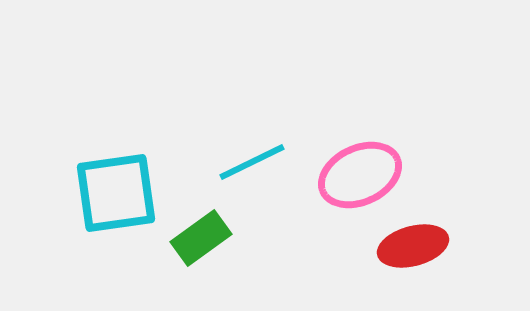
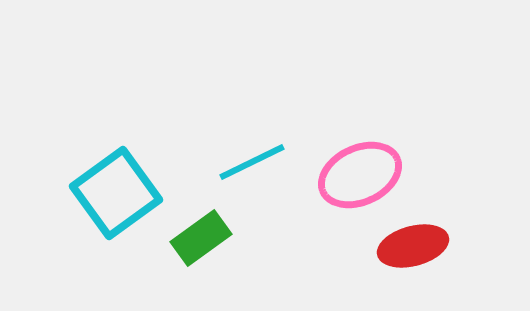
cyan square: rotated 28 degrees counterclockwise
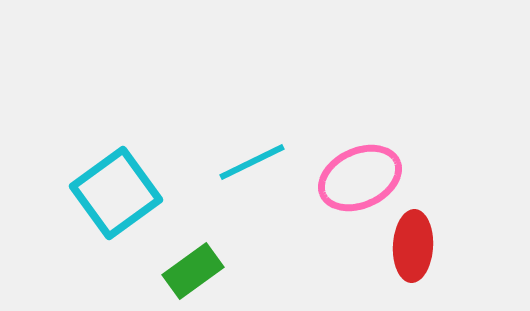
pink ellipse: moved 3 px down
green rectangle: moved 8 px left, 33 px down
red ellipse: rotated 72 degrees counterclockwise
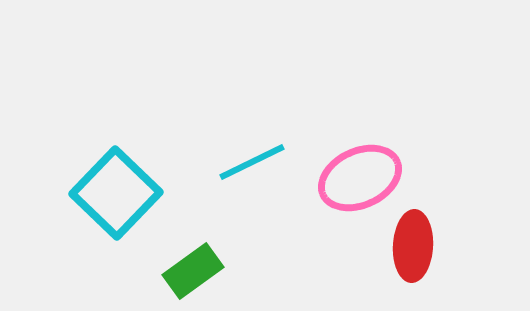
cyan square: rotated 10 degrees counterclockwise
